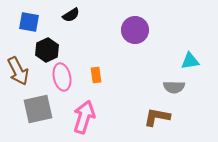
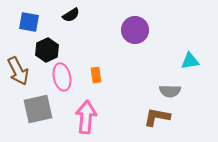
gray semicircle: moved 4 px left, 4 px down
pink arrow: moved 2 px right; rotated 12 degrees counterclockwise
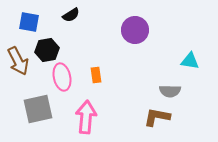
black hexagon: rotated 15 degrees clockwise
cyan triangle: rotated 18 degrees clockwise
brown arrow: moved 10 px up
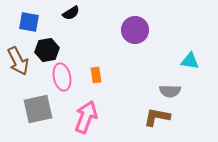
black semicircle: moved 2 px up
pink arrow: rotated 16 degrees clockwise
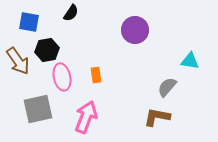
black semicircle: rotated 24 degrees counterclockwise
brown arrow: rotated 8 degrees counterclockwise
gray semicircle: moved 3 px left, 4 px up; rotated 130 degrees clockwise
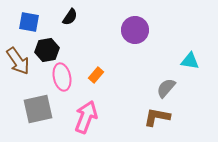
black semicircle: moved 1 px left, 4 px down
orange rectangle: rotated 49 degrees clockwise
gray semicircle: moved 1 px left, 1 px down
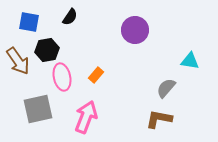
brown L-shape: moved 2 px right, 2 px down
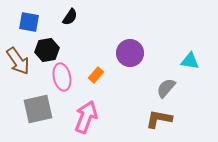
purple circle: moved 5 px left, 23 px down
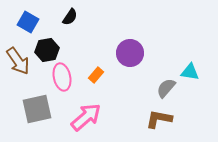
blue square: moved 1 px left; rotated 20 degrees clockwise
cyan triangle: moved 11 px down
gray square: moved 1 px left
pink arrow: rotated 28 degrees clockwise
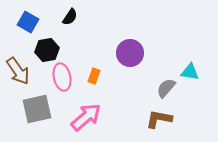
brown arrow: moved 10 px down
orange rectangle: moved 2 px left, 1 px down; rotated 21 degrees counterclockwise
